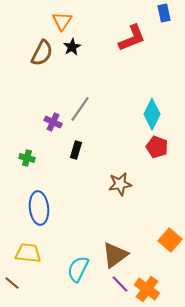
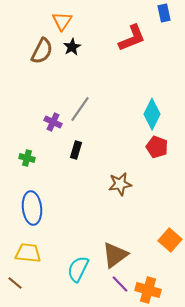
brown semicircle: moved 2 px up
blue ellipse: moved 7 px left
brown line: moved 3 px right
orange cross: moved 1 px right, 1 px down; rotated 20 degrees counterclockwise
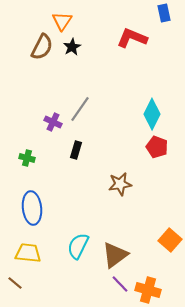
red L-shape: rotated 136 degrees counterclockwise
brown semicircle: moved 4 px up
cyan semicircle: moved 23 px up
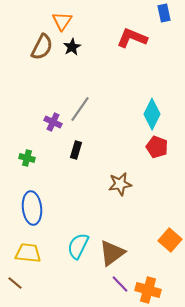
brown triangle: moved 3 px left, 2 px up
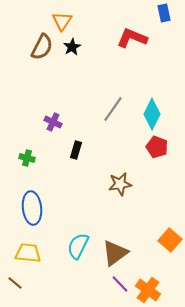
gray line: moved 33 px right
brown triangle: moved 3 px right
orange cross: rotated 20 degrees clockwise
